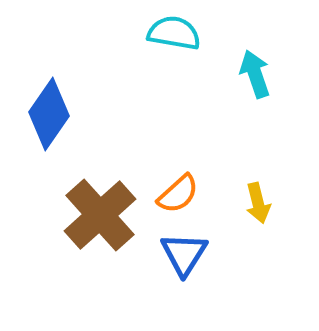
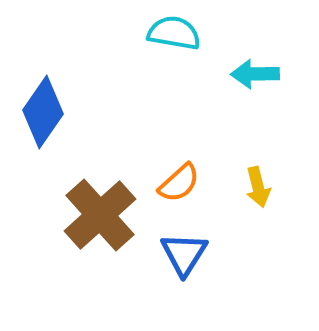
cyan arrow: rotated 72 degrees counterclockwise
blue diamond: moved 6 px left, 2 px up
orange semicircle: moved 1 px right, 11 px up
yellow arrow: moved 16 px up
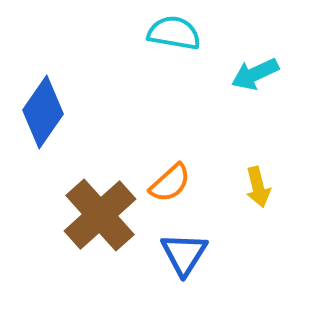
cyan arrow: rotated 24 degrees counterclockwise
orange semicircle: moved 9 px left
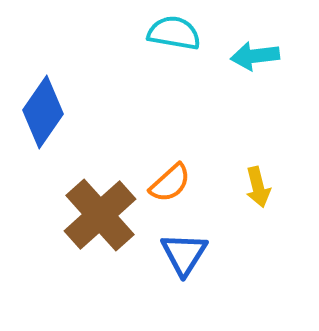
cyan arrow: moved 18 px up; rotated 18 degrees clockwise
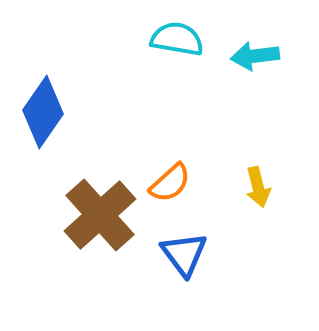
cyan semicircle: moved 3 px right, 6 px down
blue triangle: rotated 9 degrees counterclockwise
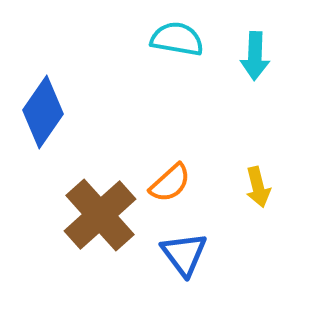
cyan arrow: rotated 81 degrees counterclockwise
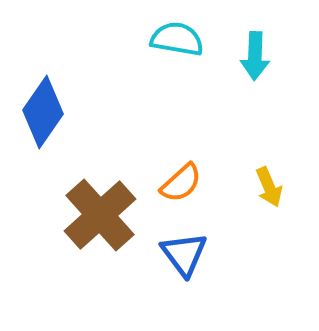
orange semicircle: moved 11 px right
yellow arrow: moved 11 px right; rotated 9 degrees counterclockwise
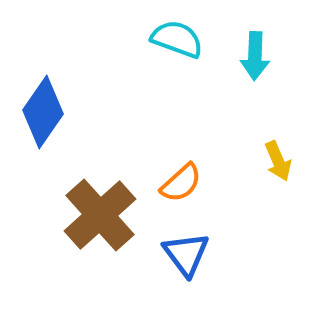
cyan semicircle: rotated 10 degrees clockwise
yellow arrow: moved 9 px right, 26 px up
blue triangle: moved 2 px right
